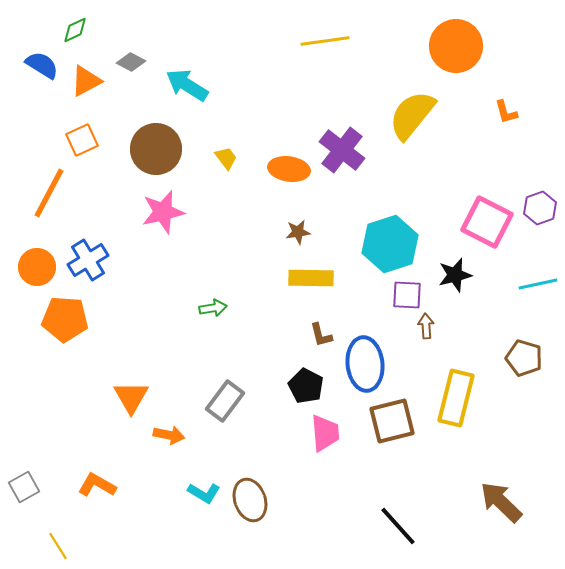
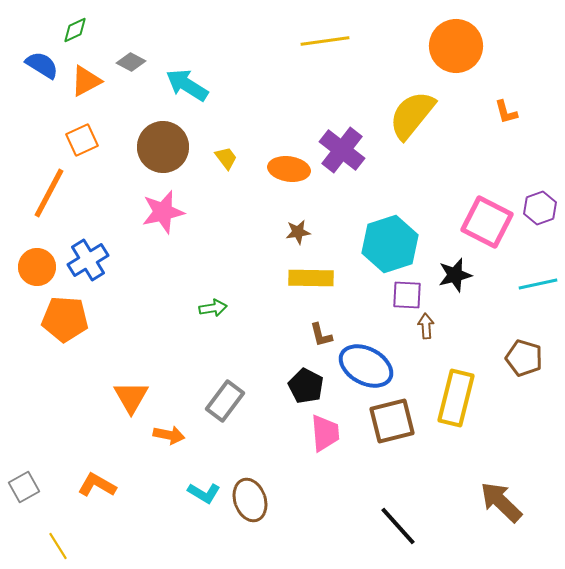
brown circle at (156, 149): moved 7 px right, 2 px up
blue ellipse at (365, 364): moved 1 px right, 2 px down; rotated 56 degrees counterclockwise
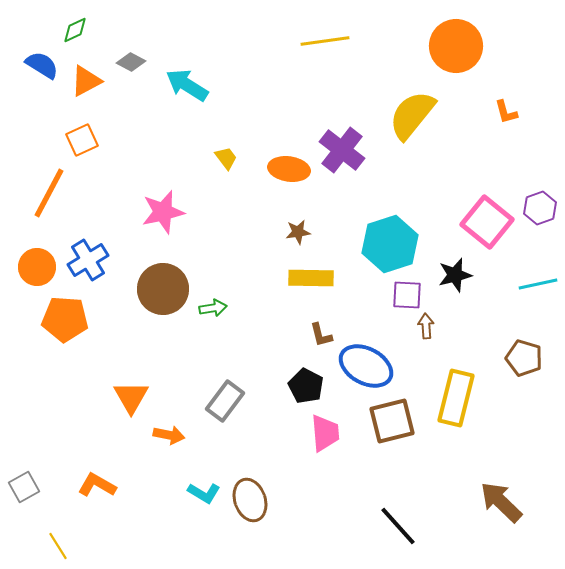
brown circle at (163, 147): moved 142 px down
pink square at (487, 222): rotated 12 degrees clockwise
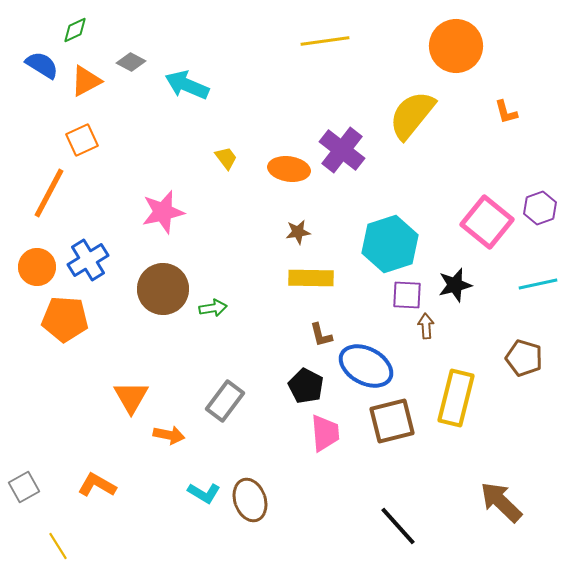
cyan arrow at (187, 85): rotated 9 degrees counterclockwise
black star at (455, 275): moved 10 px down
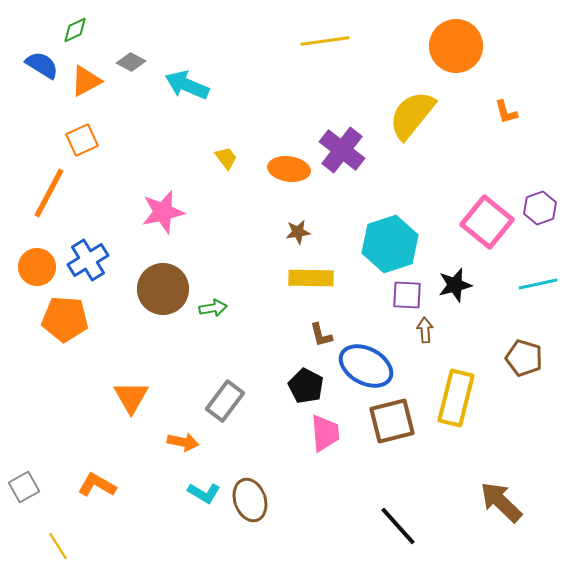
brown arrow at (426, 326): moved 1 px left, 4 px down
orange arrow at (169, 435): moved 14 px right, 7 px down
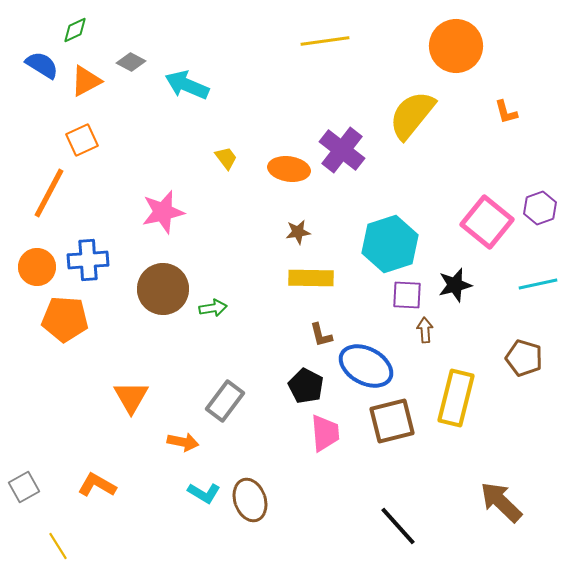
blue cross at (88, 260): rotated 27 degrees clockwise
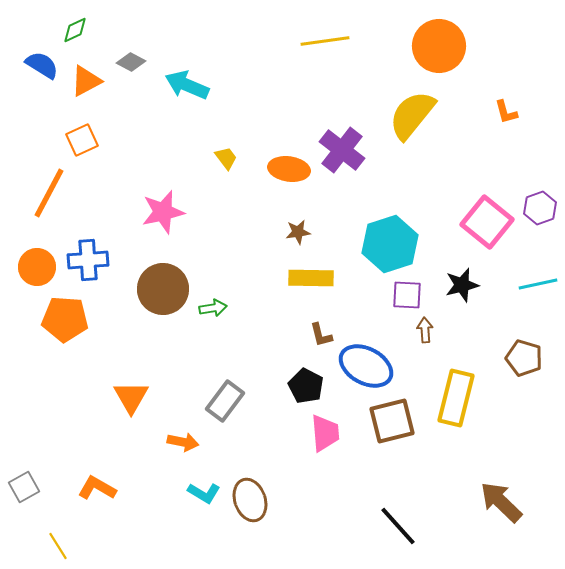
orange circle at (456, 46): moved 17 px left
black star at (455, 285): moved 7 px right
orange L-shape at (97, 485): moved 3 px down
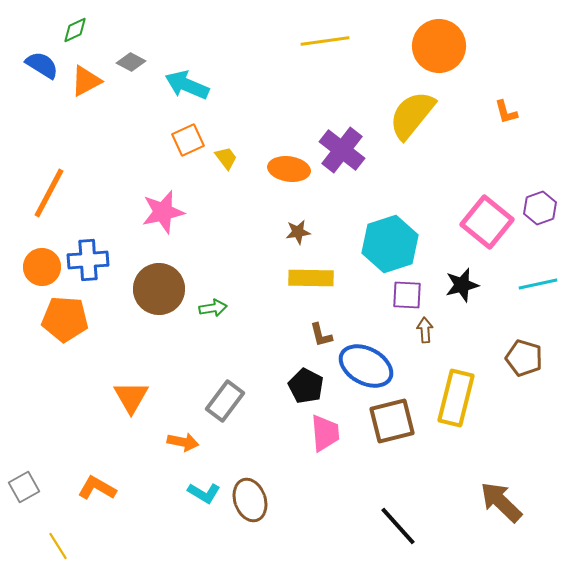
orange square at (82, 140): moved 106 px right
orange circle at (37, 267): moved 5 px right
brown circle at (163, 289): moved 4 px left
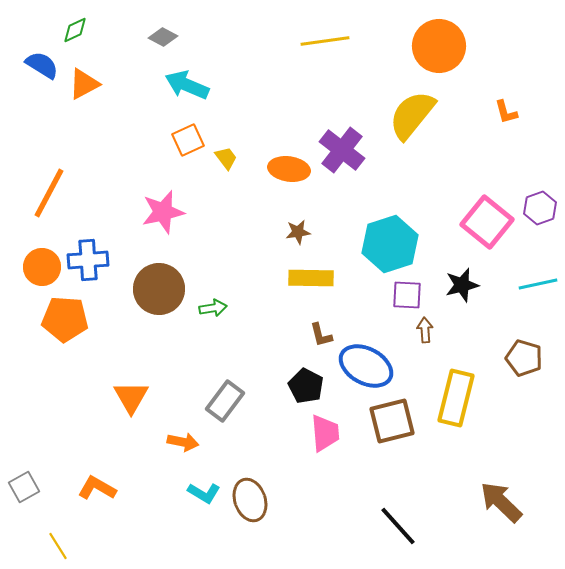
gray diamond at (131, 62): moved 32 px right, 25 px up
orange triangle at (86, 81): moved 2 px left, 3 px down
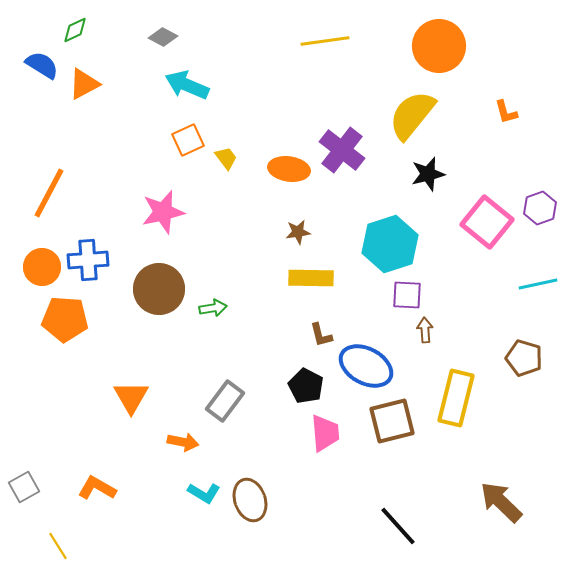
black star at (462, 285): moved 34 px left, 111 px up
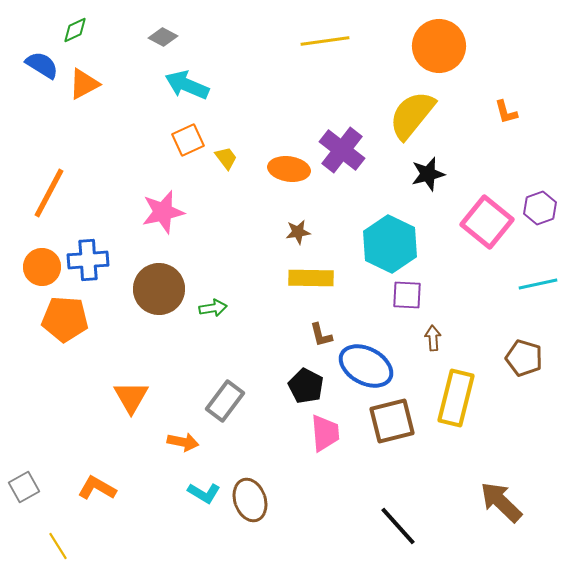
cyan hexagon at (390, 244): rotated 16 degrees counterclockwise
brown arrow at (425, 330): moved 8 px right, 8 px down
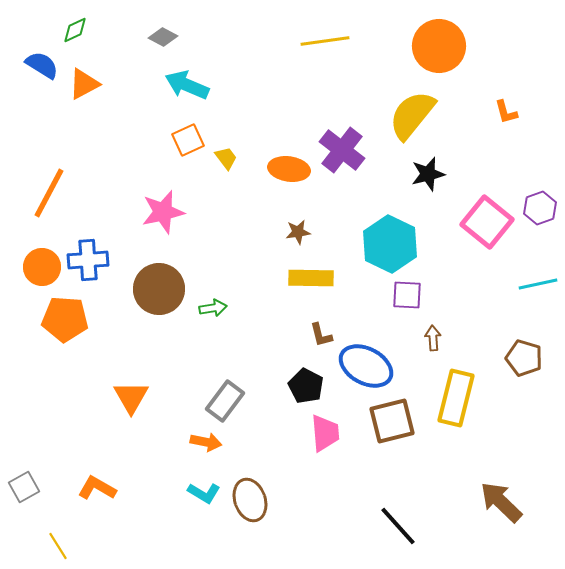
orange arrow at (183, 442): moved 23 px right
